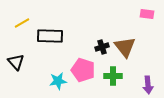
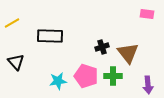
yellow line: moved 10 px left
brown triangle: moved 3 px right, 6 px down
pink pentagon: moved 3 px right, 6 px down
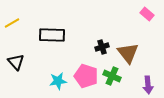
pink rectangle: rotated 32 degrees clockwise
black rectangle: moved 2 px right, 1 px up
green cross: moved 1 px left; rotated 24 degrees clockwise
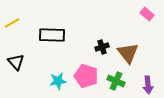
green cross: moved 4 px right, 5 px down
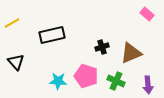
black rectangle: rotated 15 degrees counterclockwise
brown triangle: moved 3 px right; rotated 45 degrees clockwise
cyan star: rotated 12 degrees clockwise
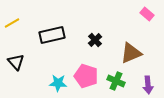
black cross: moved 7 px left, 7 px up; rotated 24 degrees counterclockwise
cyan star: moved 2 px down
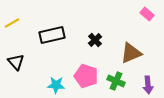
cyan star: moved 2 px left, 2 px down
